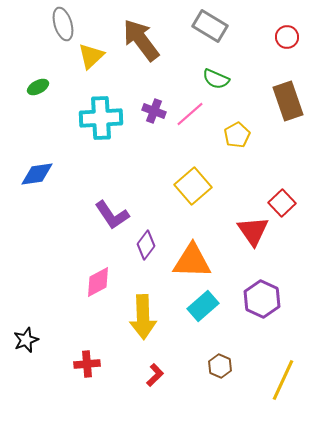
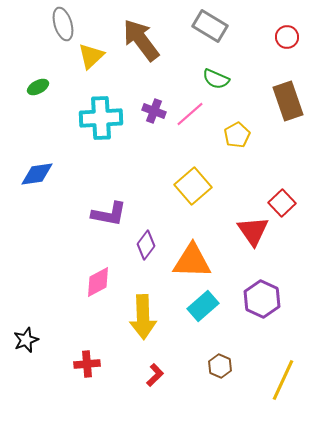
purple L-shape: moved 3 px left, 1 px up; rotated 45 degrees counterclockwise
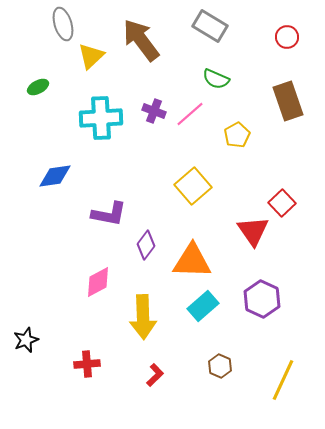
blue diamond: moved 18 px right, 2 px down
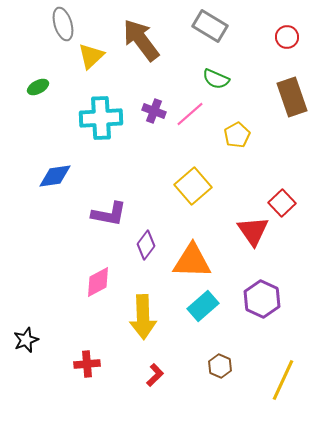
brown rectangle: moved 4 px right, 4 px up
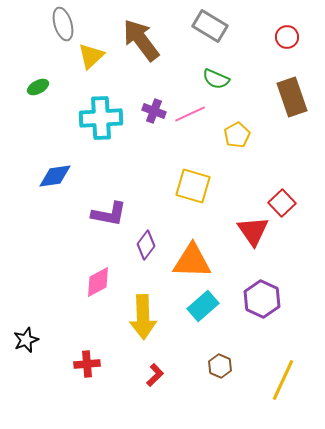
pink line: rotated 16 degrees clockwise
yellow square: rotated 33 degrees counterclockwise
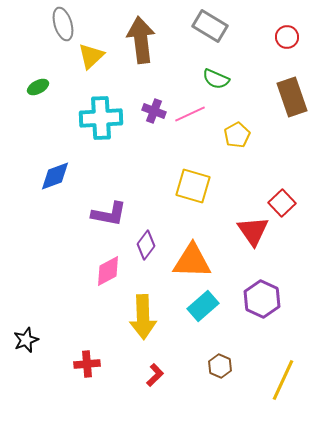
brown arrow: rotated 30 degrees clockwise
blue diamond: rotated 12 degrees counterclockwise
pink diamond: moved 10 px right, 11 px up
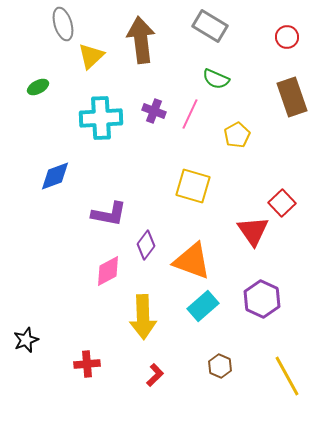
pink line: rotated 40 degrees counterclockwise
orange triangle: rotated 18 degrees clockwise
yellow line: moved 4 px right, 4 px up; rotated 54 degrees counterclockwise
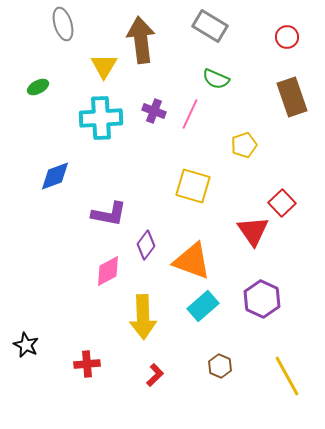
yellow triangle: moved 13 px right, 10 px down; rotated 16 degrees counterclockwise
yellow pentagon: moved 7 px right, 10 px down; rotated 10 degrees clockwise
black star: moved 5 px down; rotated 25 degrees counterclockwise
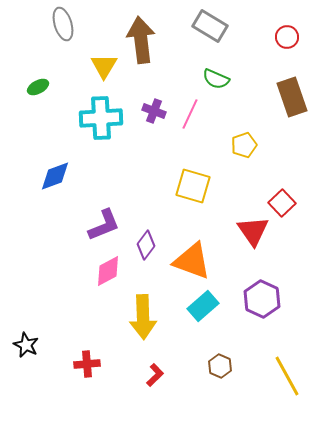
purple L-shape: moved 5 px left, 11 px down; rotated 33 degrees counterclockwise
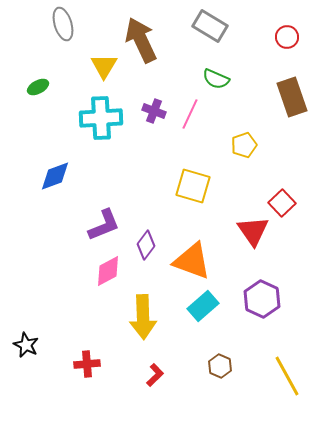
brown arrow: rotated 18 degrees counterclockwise
